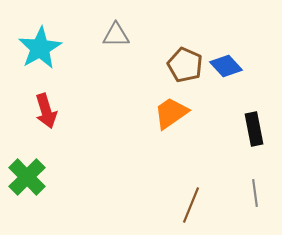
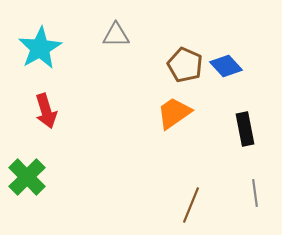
orange trapezoid: moved 3 px right
black rectangle: moved 9 px left
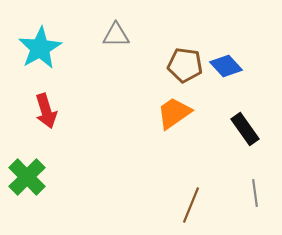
brown pentagon: rotated 16 degrees counterclockwise
black rectangle: rotated 24 degrees counterclockwise
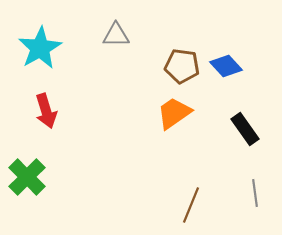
brown pentagon: moved 3 px left, 1 px down
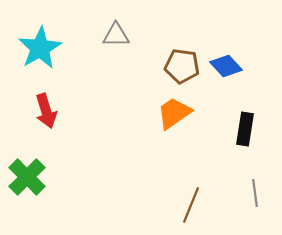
black rectangle: rotated 44 degrees clockwise
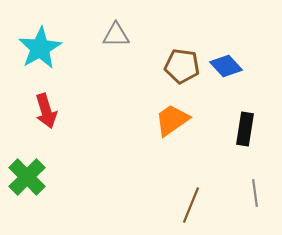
orange trapezoid: moved 2 px left, 7 px down
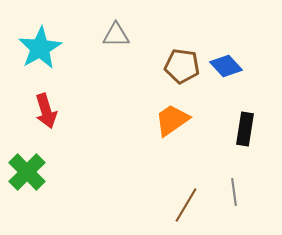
green cross: moved 5 px up
gray line: moved 21 px left, 1 px up
brown line: moved 5 px left; rotated 9 degrees clockwise
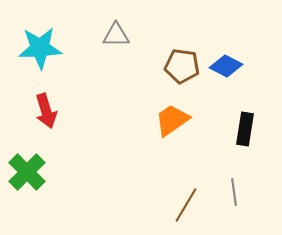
cyan star: rotated 27 degrees clockwise
blue diamond: rotated 20 degrees counterclockwise
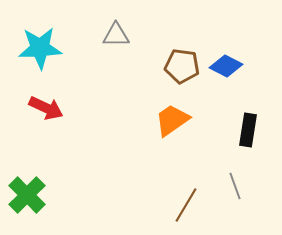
red arrow: moved 3 px up; rotated 48 degrees counterclockwise
black rectangle: moved 3 px right, 1 px down
green cross: moved 23 px down
gray line: moved 1 px right, 6 px up; rotated 12 degrees counterclockwise
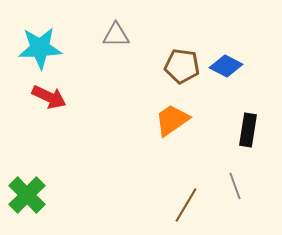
red arrow: moved 3 px right, 11 px up
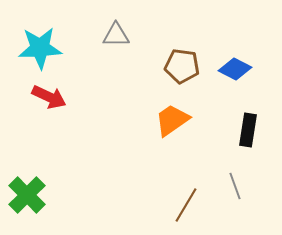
blue diamond: moved 9 px right, 3 px down
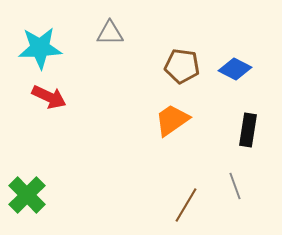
gray triangle: moved 6 px left, 2 px up
